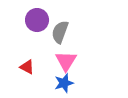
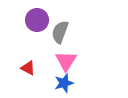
red triangle: moved 1 px right, 1 px down
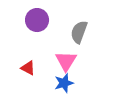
gray semicircle: moved 19 px right
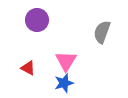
gray semicircle: moved 23 px right
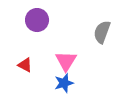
red triangle: moved 3 px left, 3 px up
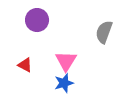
gray semicircle: moved 2 px right
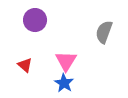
purple circle: moved 2 px left
red triangle: rotated 14 degrees clockwise
blue star: rotated 24 degrees counterclockwise
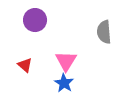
gray semicircle: rotated 25 degrees counterclockwise
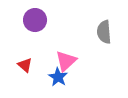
pink triangle: rotated 15 degrees clockwise
blue star: moved 6 px left, 6 px up
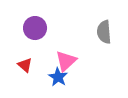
purple circle: moved 8 px down
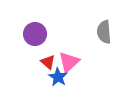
purple circle: moved 6 px down
pink triangle: moved 3 px right, 1 px down
red triangle: moved 23 px right, 3 px up
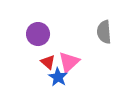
purple circle: moved 3 px right
